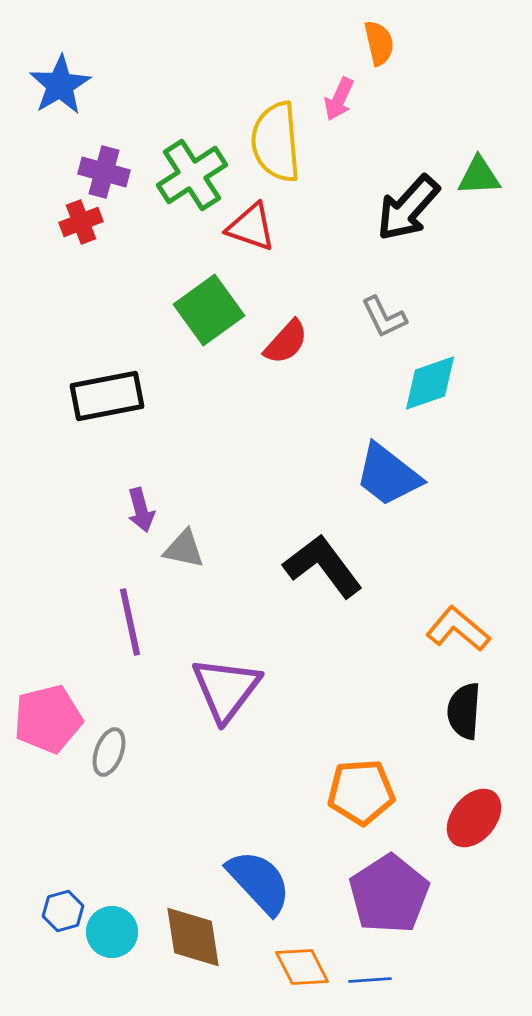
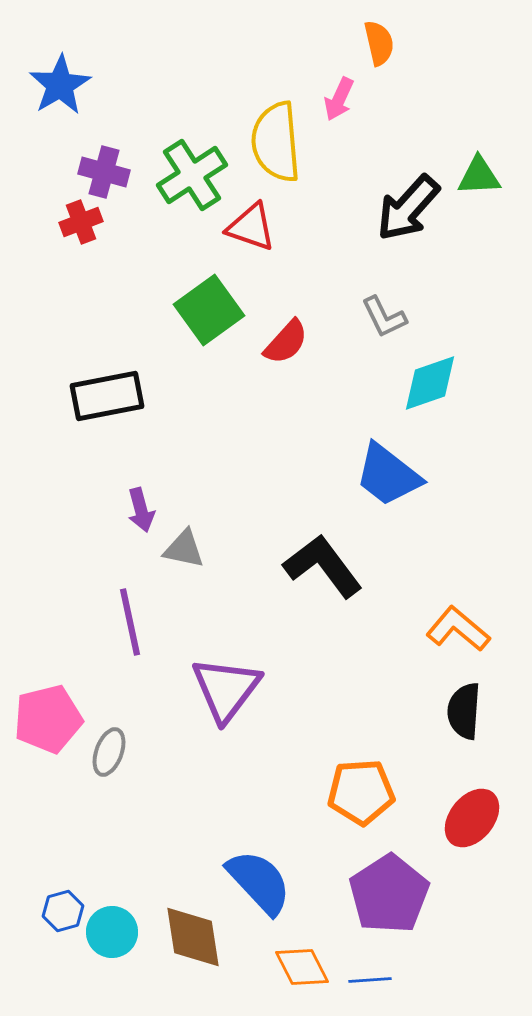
red ellipse: moved 2 px left
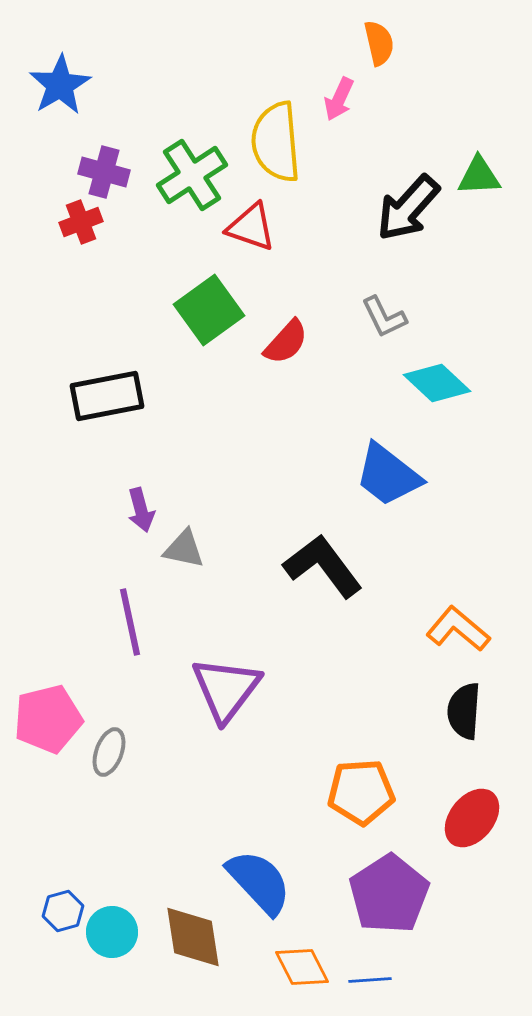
cyan diamond: moved 7 px right; rotated 62 degrees clockwise
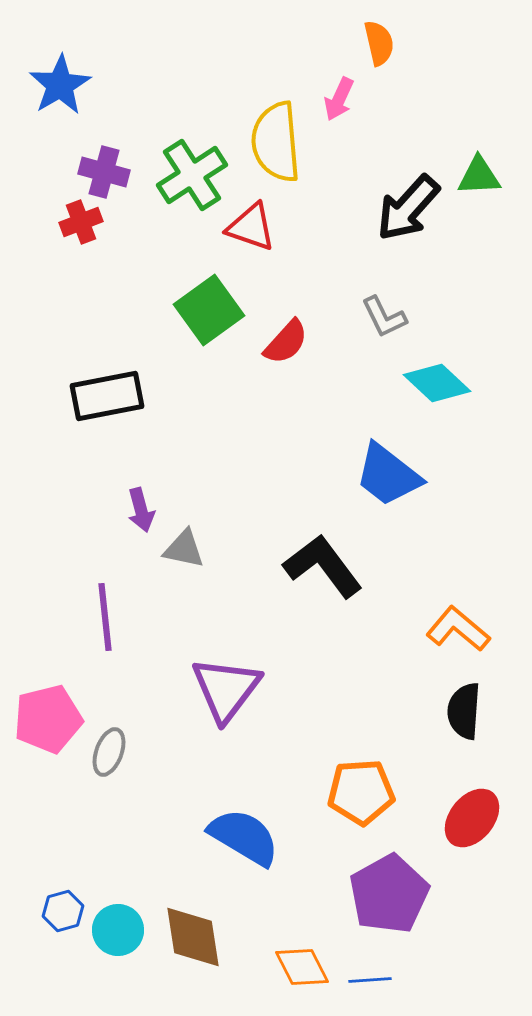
purple line: moved 25 px left, 5 px up; rotated 6 degrees clockwise
blue semicircle: moved 15 px left, 45 px up; rotated 16 degrees counterclockwise
purple pentagon: rotated 4 degrees clockwise
cyan circle: moved 6 px right, 2 px up
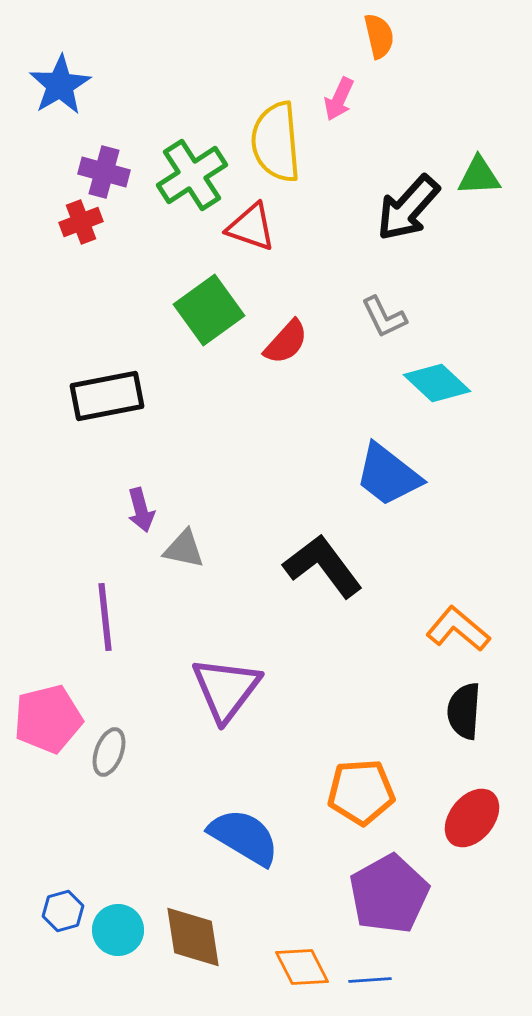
orange semicircle: moved 7 px up
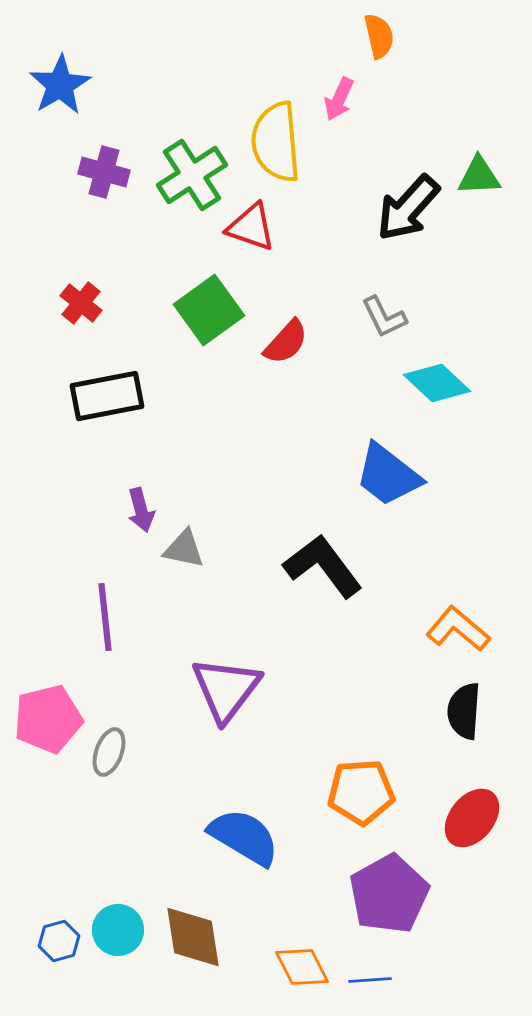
red cross: moved 81 px down; rotated 30 degrees counterclockwise
blue hexagon: moved 4 px left, 30 px down
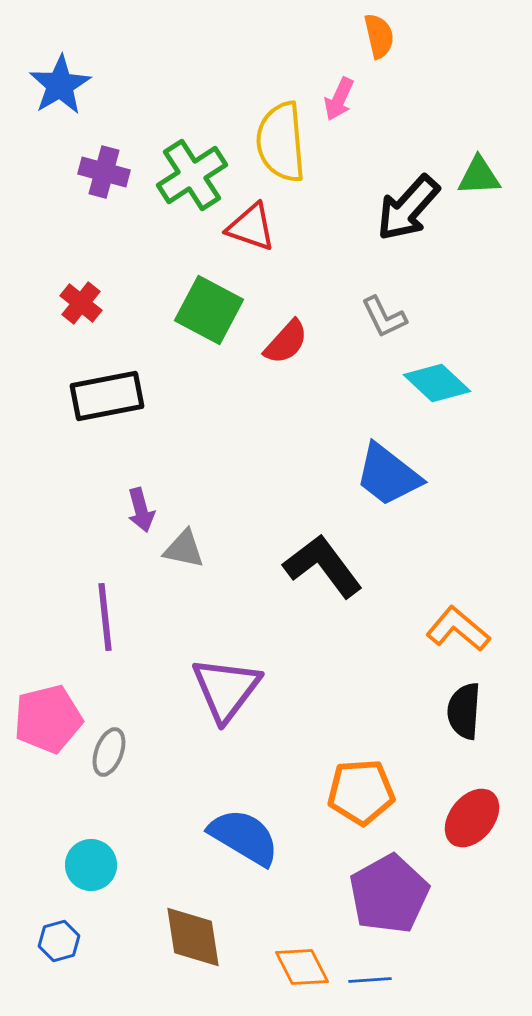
yellow semicircle: moved 5 px right
green square: rotated 26 degrees counterclockwise
cyan circle: moved 27 px left, 65 px up
